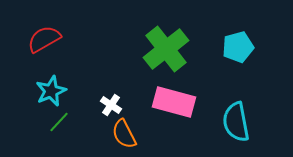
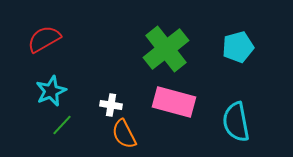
white cross: rotated 25 degrees counterclockwise
green line: moved 3 px right, 3 px down
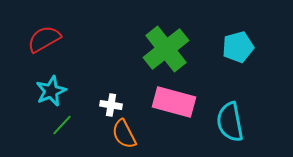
cyan semicircle: moved 6 px left
